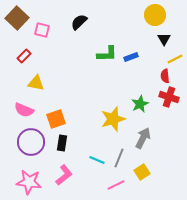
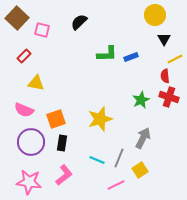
green star: moved 1 px right, 4 px up
yellow star: moved 13 px left
yellow square: moved 2 px left, 2 px up
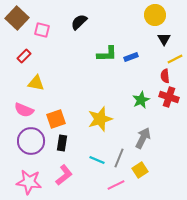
purple circle: moved 1 px up
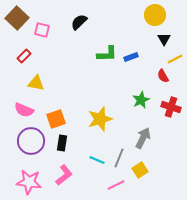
red semicircle: moved 2 px left; rotated 24 degrees counterclockwise
red cross: moved 2 px right, 10 px down
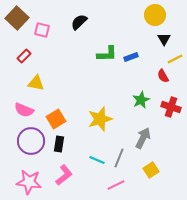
orange square: rotated 12 degrees counterclockwise
black rectangle: moved 3 px left, 1 px down
yellow square: moved 11 px right
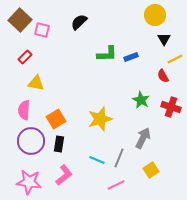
brown square: moved 3 px right, 2 px down
red rectangle: moved 1 px right, 1 px down
green star: rotated 18 degrees counterclockwise
pink semicircle: rotated 72 degrees clockwise
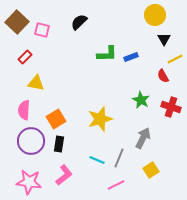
brown square: moved 3 px left, 2 px down
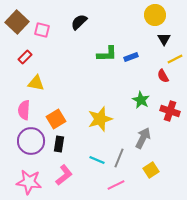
red cross: moved 1 px left, 4 px down
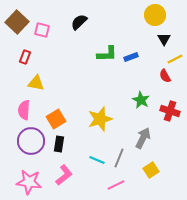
red rectangle: rotated 24 degrees counterclockwise
red semicircle: moved 2 px right
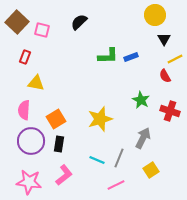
green L-shape: moved 1 px right, 2 px down
